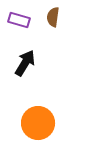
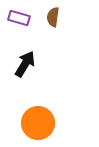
purple rectangle: moved 2 px up
black arrow: moved 1 px down
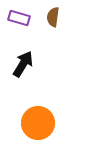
black arrow: moved 2 px left
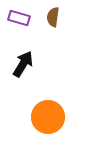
orange circle: moved 10 px right, 6 px up
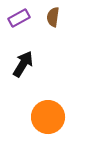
purple rectangle: rotated 45 degrees counterclockwise
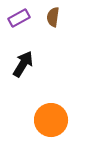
orange circle: moved 3 px right, 3 px down
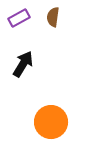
orange circle: moved 2 px down
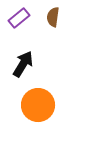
purple rectangle: rotated 10 degrees counterclockwise
orange circle: moved 13 px left, 17 px up
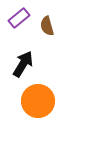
brown semicircle: moved 6 px left, 9 px down; rotated 24 degrees counterclockwise
orange circle: moved 4 px up
